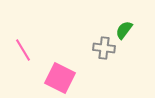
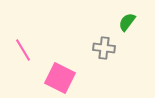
green semicircle: moved 3 px right, 8 px up
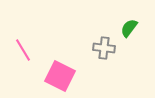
green semicircle: moved 2 px right, 6 px down
pink square: moved 2 px up
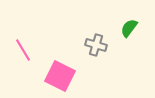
gray cross: moved 8 px left, 3 px up; rotated 10 degrees clockwise
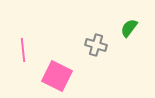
pink line: rotated 25 degrees clockwise
pink square: moved 3 px left
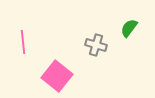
pink line: moved 8 px up
pink square: rotated 12 degrees clockwise
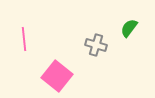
pink line: moved 1 px right, 3 px up
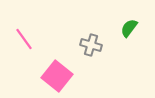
pink line: rotated 30 degrees counterclockwise
gray cross: moved 5 px left
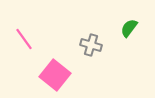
pink square: moved 2 px left, 1 px up
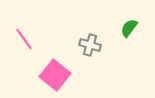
gray cross: moved 1 px left
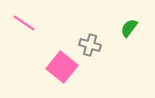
pink line: moved 16 px up; rotated 20 degrees counterclockwise
pink square: moved 7 px right, 8 px up
